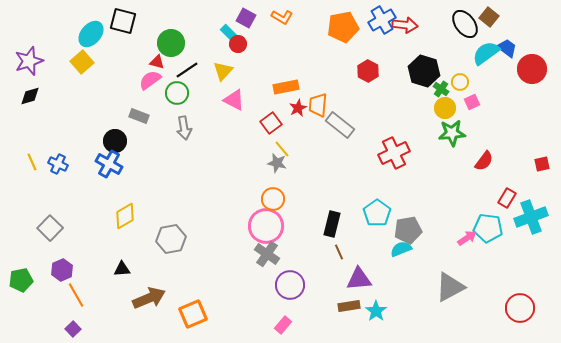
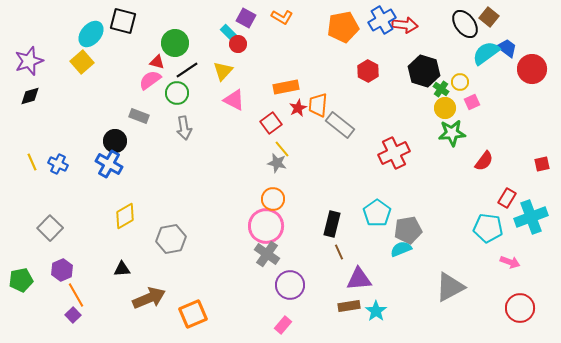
green circle at (171, 43): moved 4 px right
pink arrow at (467, 238): moved 43 px right, 24 px down; rotated 54 degrees clockwise
purple square at (73, 329): moved 14 px up
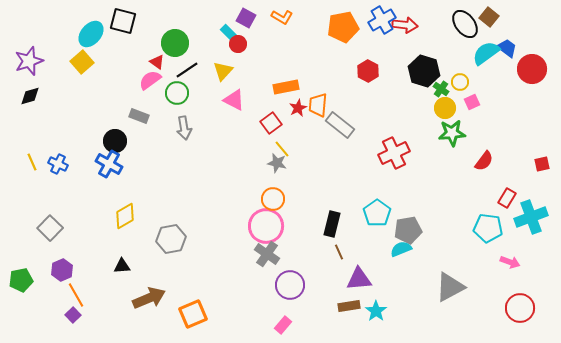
red triangle at (157, 62): rotated 21 degrees clockwise
black triangle at (122, 269): moved 3 px up
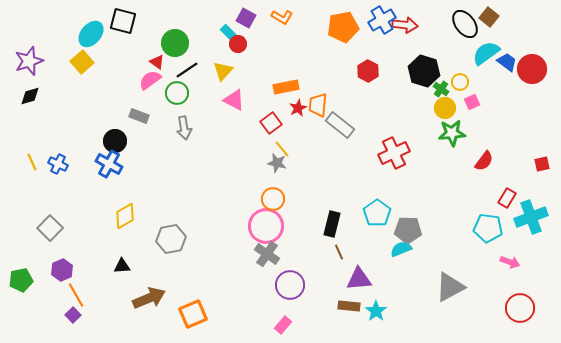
blue trapezoid at (507, 48): moved 14 px down
gray pentagon at (408, 230): rotated 12 degrees clockwise
brown rectangle at (349, 306): rotated 15 degrees clockwise
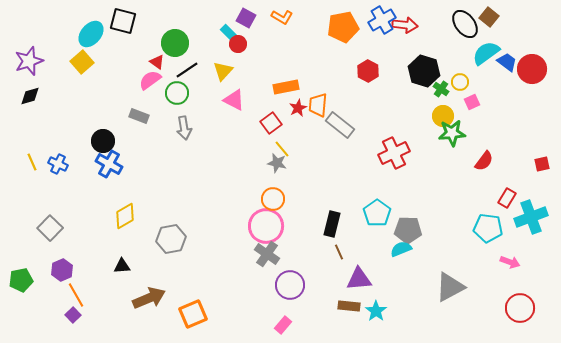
yellow circle at (445, 108): moved 2 px left, 8 px down
black circle at (115, 141): moved 12 px left
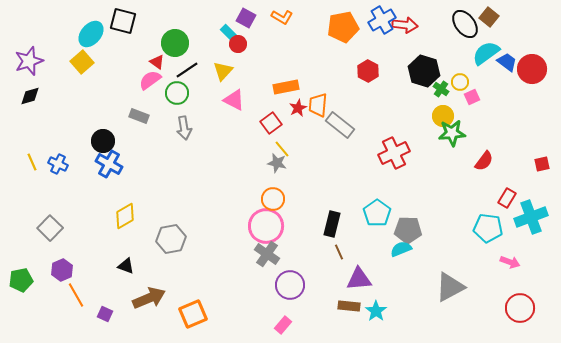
pink square at (472, 102): moved 5 px up
black triangle at (122, 266): moved 4 px right; rotated 24 degrees clockwise
purple square at (73, 315): moved 32 px right, 1 px up; rotated 21 degrees counterclockwise
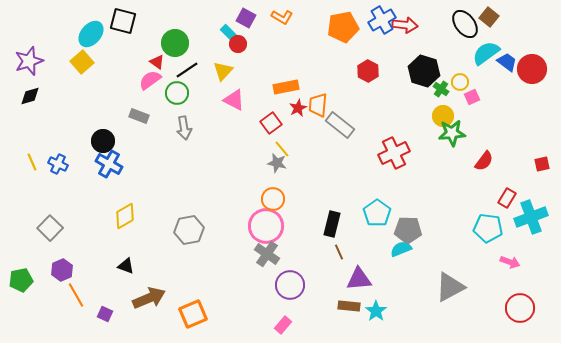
gray hexagon at (171, 239): moved 18 px right, 9 px up
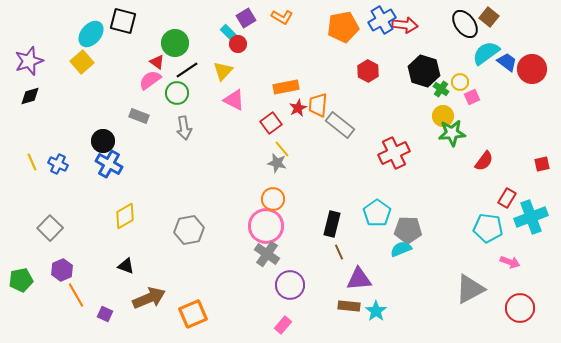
purple square at (246, 18): rotated 30 degrees clockwise
gray triangle at (450, 287): moved 20 px right, 2 px down
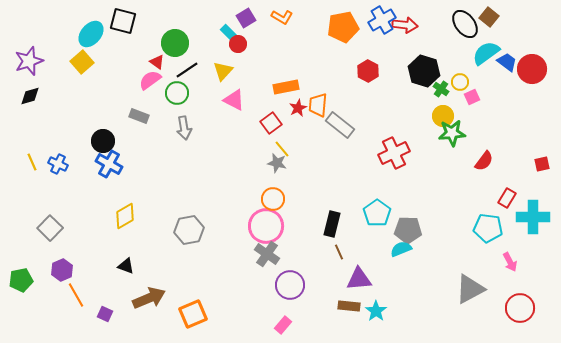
cyan cross at (531, 217): moved 2 px right; rotated 20 degrees clockwise
pink arrow at (510, 262): rotated 42 degrees clockwise
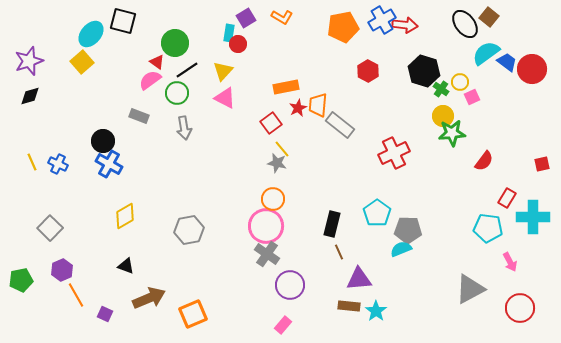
cyan rectangle at (229, 33): rotated 54 degrees clockwise
pink triangle at (234, 100): moved 9 px left, 2 px up
